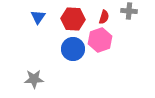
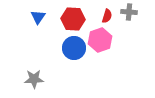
gray cross: moved 1 px down
red semicircle: moved 3 px right, 1 px up
blue circle: moved 1 px right, 1 px up
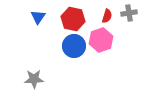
gray cross: moved 1 px down; rotated 14 degrees counterclockwise
red hexagon: rotated 10 degrees clockwise
pink hexagon: moved 1 px right
blue circle: moved 2 px up
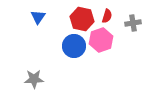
gray cross: moved 4 px right, 10 px down
red hexagon: moved 9 px right
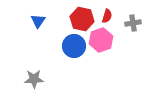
blue triangle: moved 4 px down
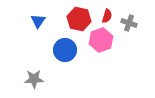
red hexagon: moved 3 px left
gray cross: moved 4 px left; rotated 28 degrees clockwise
blue circle: moved 9 px left, 4 px down
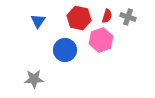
red hexagon: moved 1 px up
gray cross: moved 1 px left, 6 px up
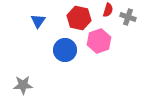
red semicircle: moved 1 px right, 6 px up
pink hexagon: moved 2 px left, 1 px down
gray star: moved 11 px left, 6 px down
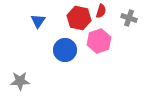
red semicircle: moved 7 px left, 1 px down
gray cross: moved 1 px right, 1 px down
gray star: moved 3 px left, 4 px up
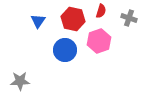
red hexagon: moved 6 px left, 1 px down
